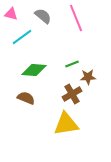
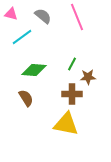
pink line: moved 1 px right, 1 px up
green line: rotated 40 degrees counterclockwise
brown cross: rotated 30 degrees clockwise
brown semicircle: rotated 36 degrees clockwise
yellow triangle: rotated 20 degrees clockwise
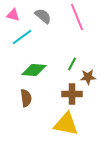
pink triangle: moved 2 px right, 1 px down
brown semicircle: rotated 24 degrees clockwise
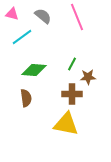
pink triangle: moved 1 px left, 1 px up
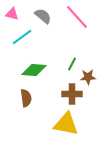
pink line: rotated 20 degrees counterclockwise
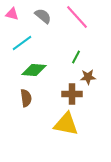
cyan line: moved 6 px down
green line: moved 4 px right, 7 px up
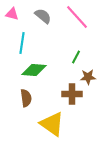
cyan line: rotated 45 degrees counterclockwise
yellow triangle: moved 14 px left; rotated 24 degrees clockwise
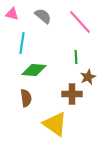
pink line: moved 3 px right, 5 px down
green line: rotated 32 degrees counterclockwise
brown star: rotated 21 degrees counterclockwise
yellow triangle: moved 3 px right
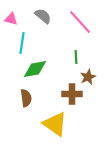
pink triangle: moved 1 px left, 5 px down
green diamond: moved 1 px right, 1 px up; rotated 15 degrees counterclockwise
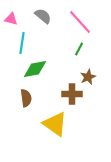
green line: moved 3 px right, 8 px up; rotated 32 degrees clockwise
